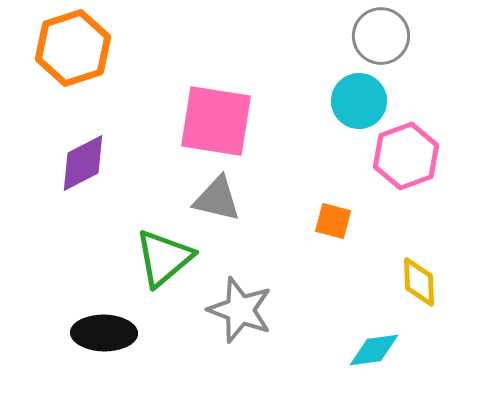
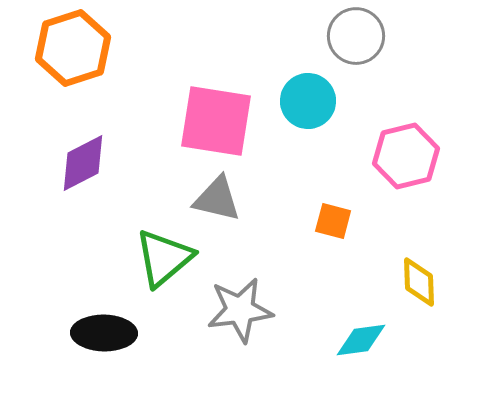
gray circle: moved 25 px left
cyan circle: moved 51 px left
pink hexagon: rotated 6 degrees clockwise
gray star: rotated 28 degrees counterclockwise
cyan diamond: moved 13 px left, 10 px up
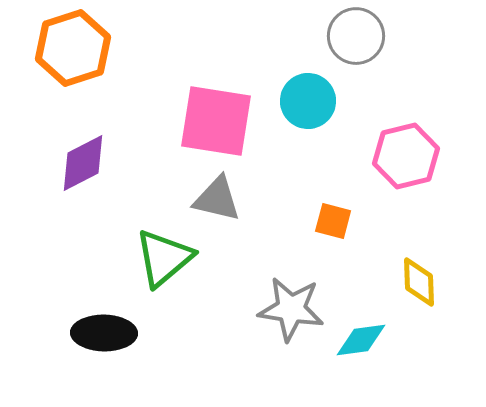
gray star: moved 51 px right, 1 px up; rotated 16 degrees clockwise
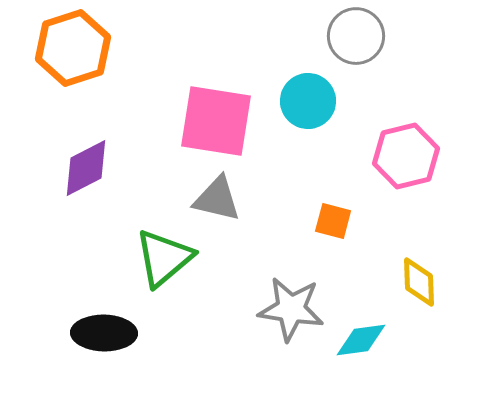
purple diamond: moved 3 px right, 5 px down
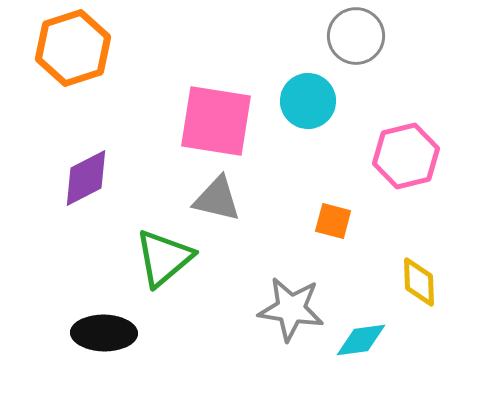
purple diamond: moved 10 px down
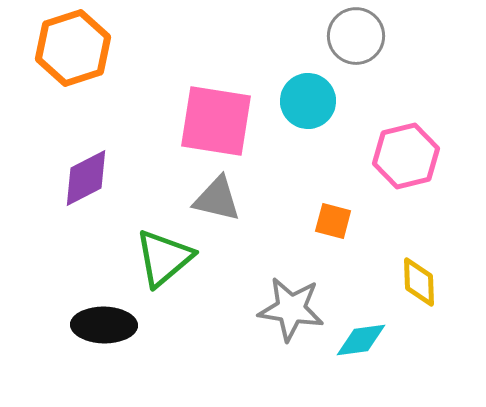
black ellipse: moved 8 px up
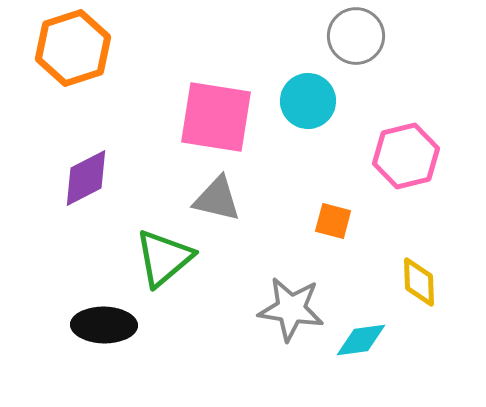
pink square: moved 4 px up
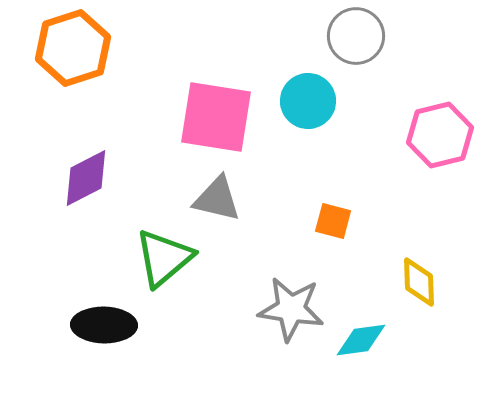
pink hexagon: moved 34 px right, 21 px up
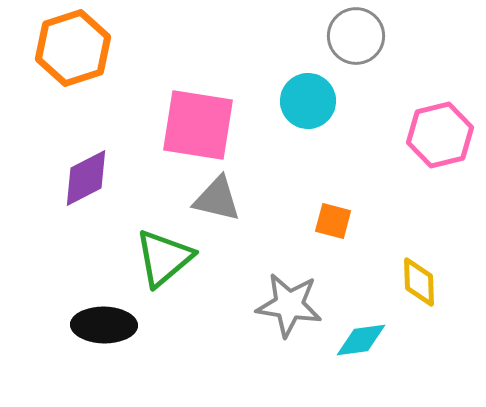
pink square: moved 18 px left, 8 px down
gray star: moved 2 px left, 4 px up
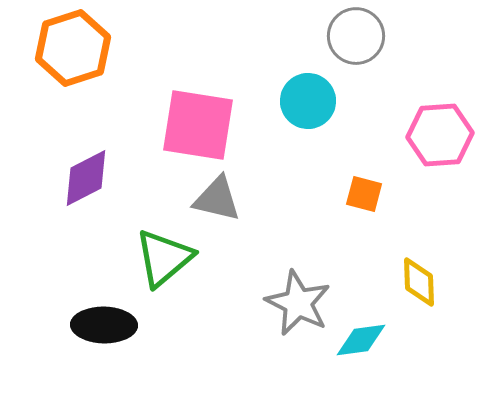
pink hexagon: rotated 10 degrees clockwise
orange square: moved 31 px right, 27 px up
gray star: moved 9 px right, 2 px up; rotated 18 degrees clockwise
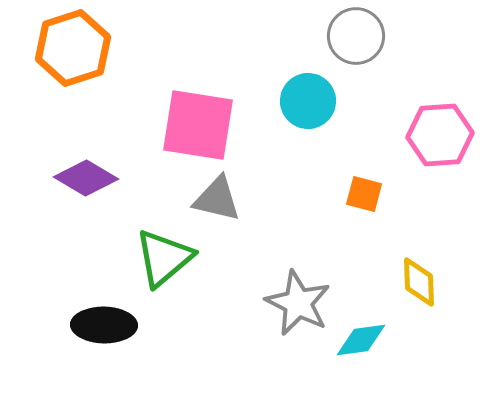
purple diamond: rotated 58 degrees clockwise
